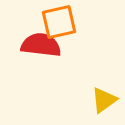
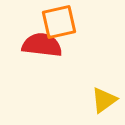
red semicircle: moved 1 px right
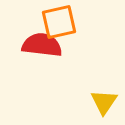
yellow triangle: moved 2 px down; rotated 20 degrees counterclockwise
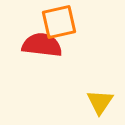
yellow triangle: moved 4 px left
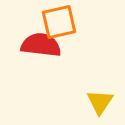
red semicircle: moved 1 px left
